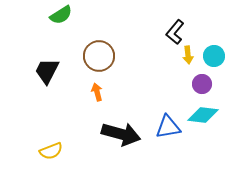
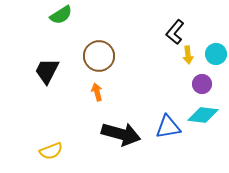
cyan circle: moved 2 px right, 2 px up
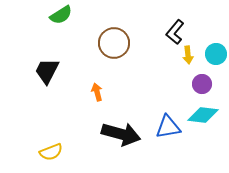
brown circle: moved 15 px right, 13 px up
yellow semicircle: moved 1 px down
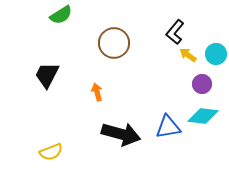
yellow arrow: rotated 132 degrees clockwise
black trapezoid: moved 4 px down
cyan diamond: moved 1 px down
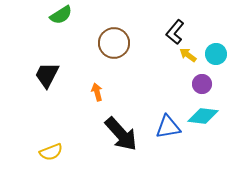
black arrow: rotated 33 degrees clockwise
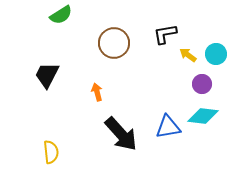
black L-shape: moved 10 px left, 2 px down; rotated 40 degrees clockwise
yellow semicircle: rotated 75 degrees counterclockwise
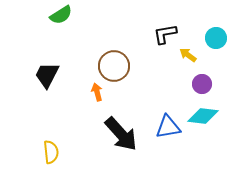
brown circle: moved 23 px down
cyan circle: moved 16 px up
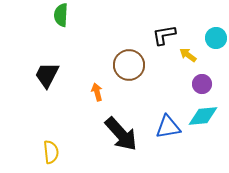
green semicircle: rotated 125 degrees clockwise
black L-shape: moved 1 px left, 1 px down
brown circle: moved 15 px right, 1 px up
cyan diamond: rotated 12 degrees counterclockwise
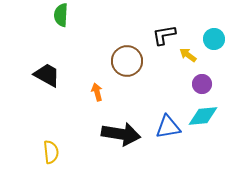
cyan circle: moved 2 px left, 1 px down
brown circle: moved 2 px left, 4 px up
black trapezoid: rotated 92 degrees clockwise
black arrow: rotated 39 degrees counterclockwise
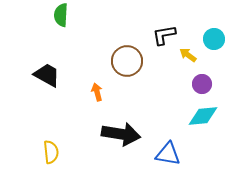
blue triangle: moved 27 px down; rotated 20 degrees clockwise
